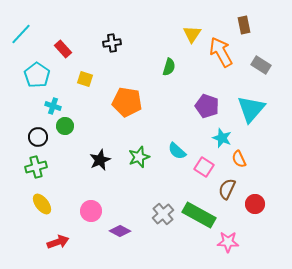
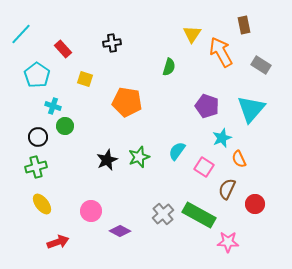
cyan star: rotated 30 degrees clockwise
cyan semicircle: rotated 84 degrees clockwise
black star: moved 7 px right
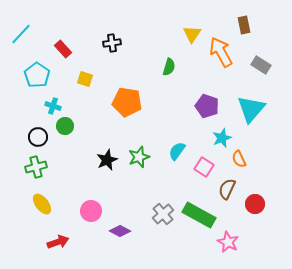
pink star: rotated 25 degrees clockwise
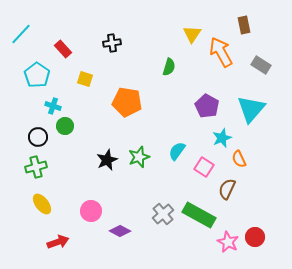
purple pentagon: rotated 10 degrees clockwise
red circle: moved 33 px down
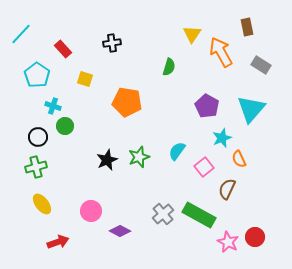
brown rectangle: moved 3 px right, 2 px down
pink square: rotated 18 degrees clockwise
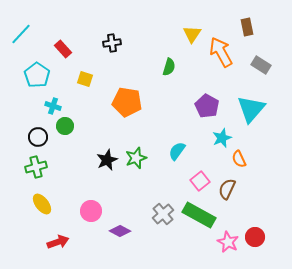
green star: moved 3 px left, 1 px down
pink square: moved 4 px left, 14 px down
